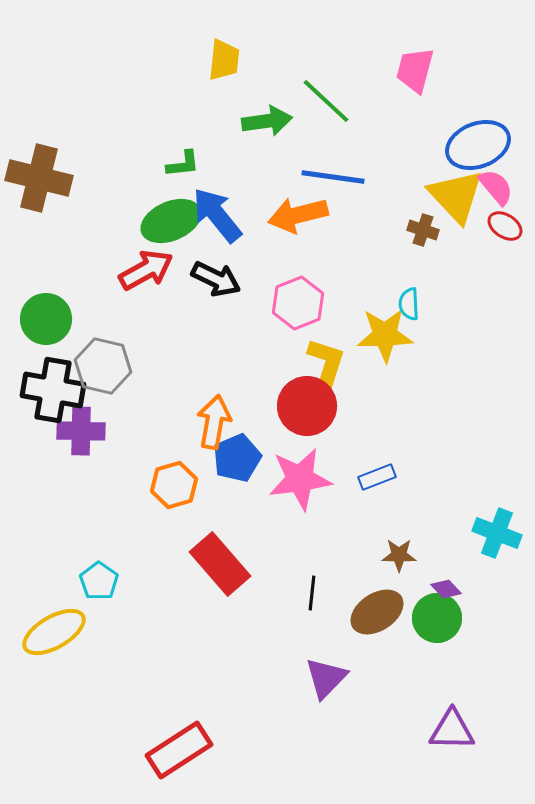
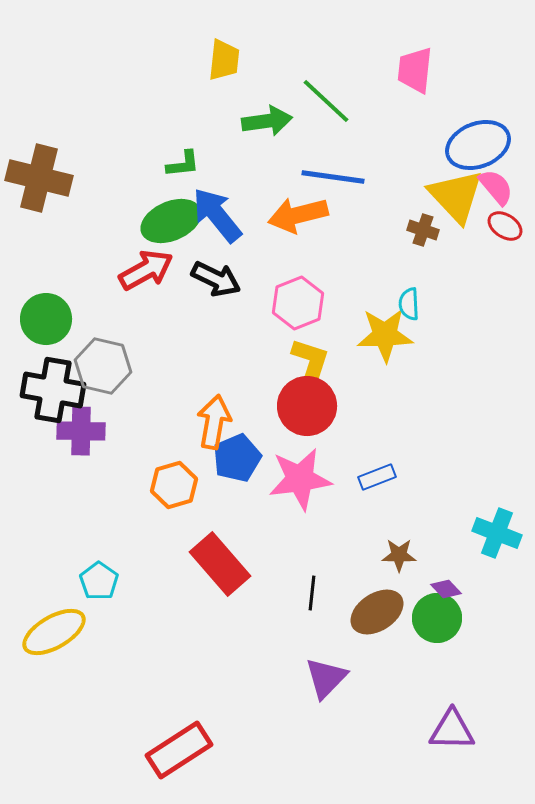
pink trapezoid at (415, 70): rotated 9 degrees counterclockwise
yellow L-shape at (326, 365): moved 16 px left
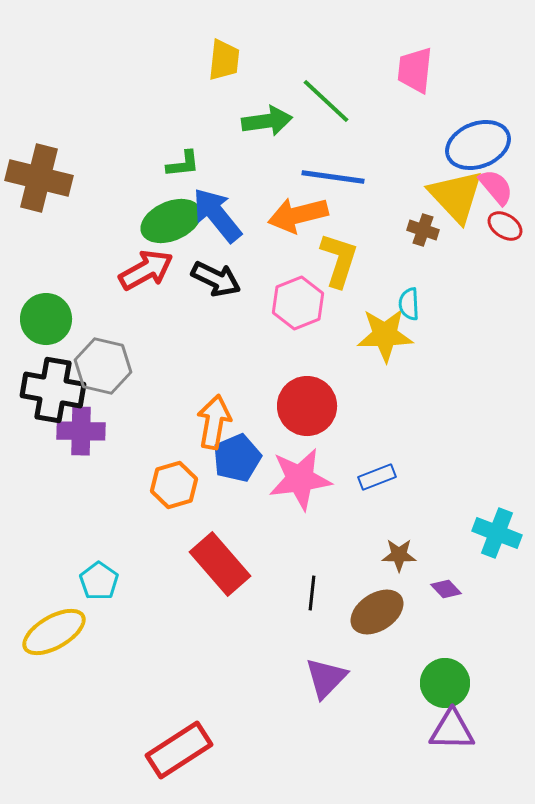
yellow L-shape at (310, 365): moved 29 px right, 105 px up
green circle at (437, 618): moved 8 px right, 65 px down
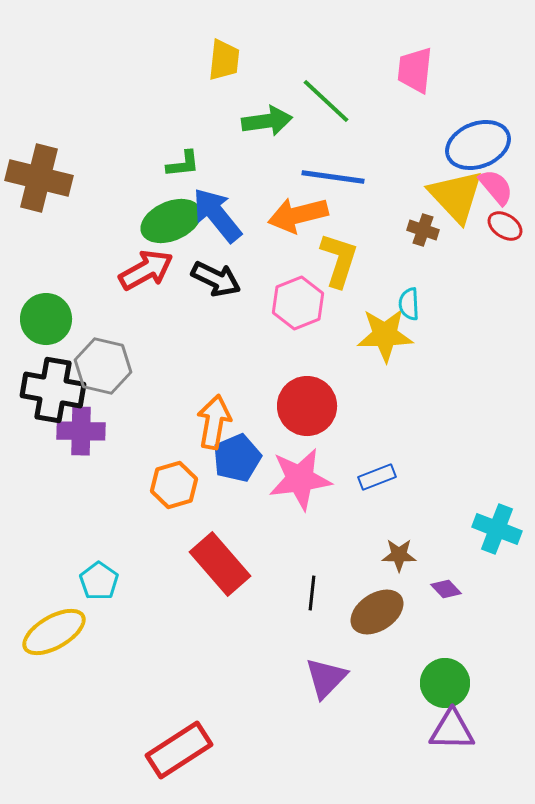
cyan cross at (497, 533): moved 4 px up
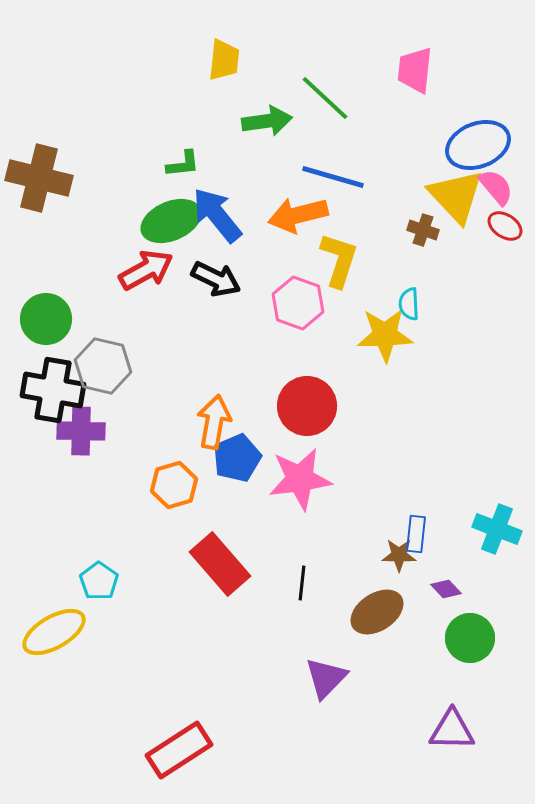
green line at (326, 101): moved 1 px left, 3 px up
blue line at (333, 177): rotated 8 degrees clockwise
pink hexagon at (298, 303): rotated 18 degrees counterclockwise
blue rectangle at (377, 477): moved 39 px right, 57 px down; rotated 63 degrees counterclockwise
black line at (312, 593): moved 10 px left, 10 px up
green circle at (445, 683): moved 25 px right, 45 px up
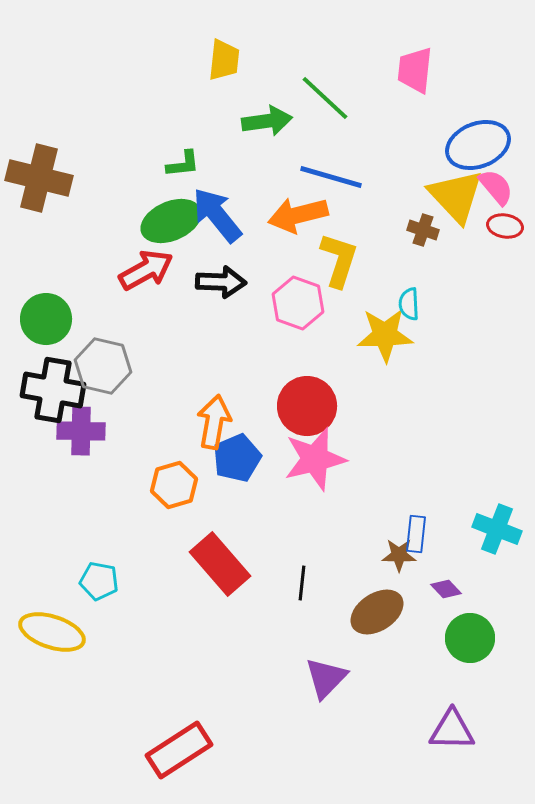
blue line at (333, 177): moved 2 px left
red ellipse at (505, 226): rotated 24 degrees counterclockwise
black arrow at (216, 279): moved 5 px right, 3 px down; rotated 24 degrees counterclockwise
pink star at (300, 479): moved 15 px right, 20 px up; rotated 6 degrees counterclockwise
cyan pentagon at (99, 581): rotated 24 degrees counterclockwise
yellow ellipse at (54, 632): moved 2 px left; rotated 48 degrees clockwise
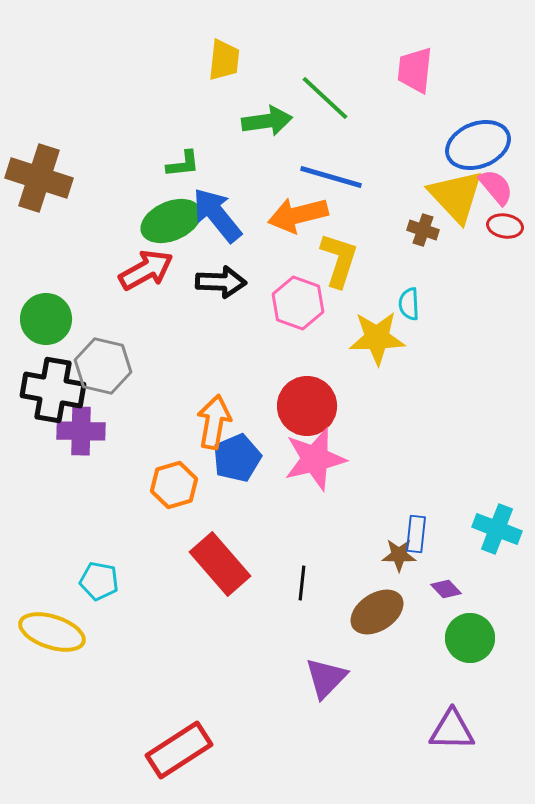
brown cross at (39, 178): rotated 4 degrees clockwise
yellow star at (385, 335): moved 8 px left, 3 px down
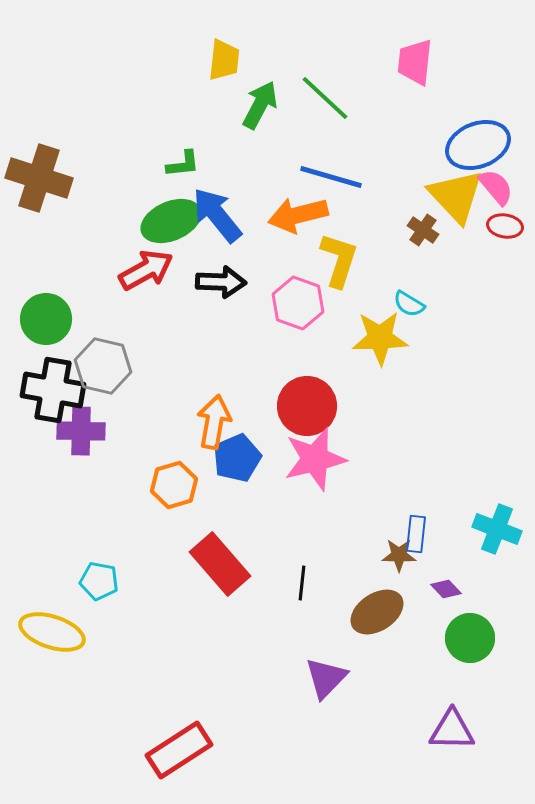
pink trapezoid at (415, 70): moved 8 px up
green arrow at (267, 121): moved 7 px left, 16 px up; rotated 54 degrees counterclockwise
brown cross at (423, 230): rotated 16 degrees clockwise
cyan semicircle at (409, 304): rotated 56 degrees counterclockwise
yellow star at (377, 338): moved 3 px right
